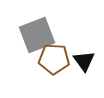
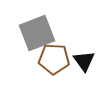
gray square: moved 2 px up
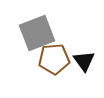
brown pentagon: rotated 8 degrees counterclockwise
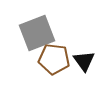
brown pentagon: rotated 12 degrees clockwise
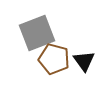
brown pentagon: rotated 8 degrees clockwise
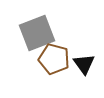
black triangle: moved 3 px down
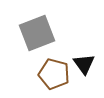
brown pentagon: moved 15 px down
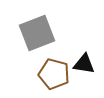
black triangle: rotated 45 degrees counterclockwise
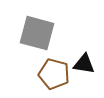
gray square: rotated 36 degrees clockwise
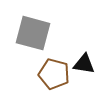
gray square: moved 4 px left
